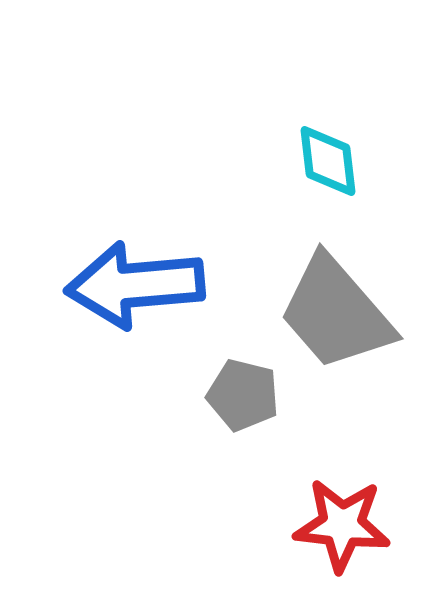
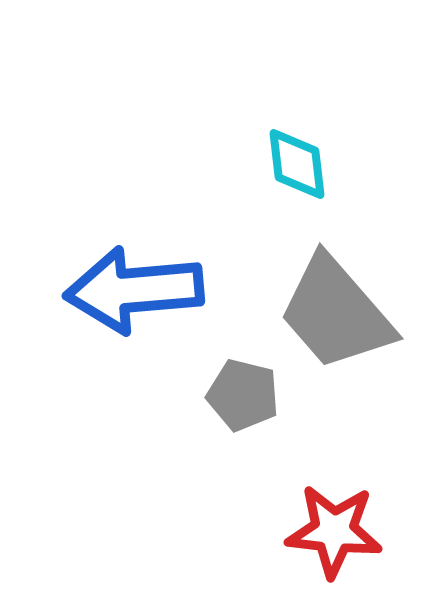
cyan diamond: moved 31 px left, 3 px down
blue arrow: moved 1 px left, 5 px down
red star: moved 8 px left, 6 px down
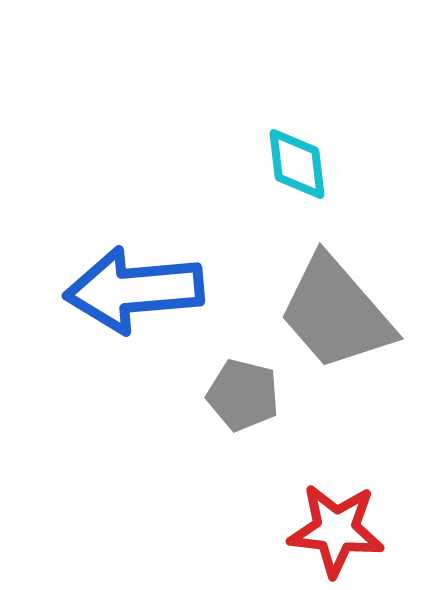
red star: moved 2 px right, 1 px up
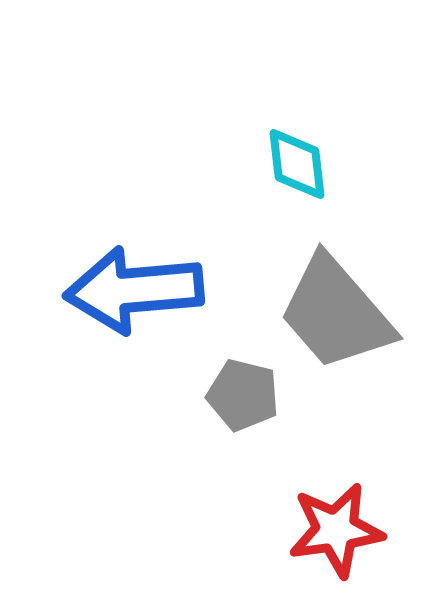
red star: rotated 14 degrees counterclockwise
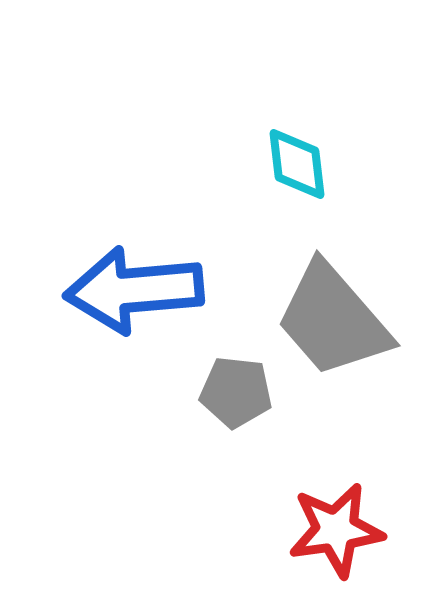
gray trapezoid: moved 3 px left, 7 px down
gray pentagon: moved 7 px left, 3 px up; rotated 8 degrees counterclockwise
